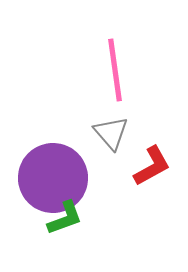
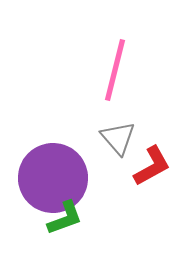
pink line: rotated 22 degrees clockwise
gray triangle: moved 7 px right, 5 px down
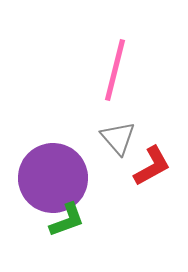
green L-shape: moved 2 px right, 2 px down
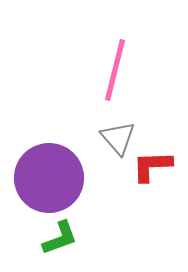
red L-shape: rotated 153 degrees counterclockwise
purple circle: moved 4 px left
green L-shape: moved 7 px left, 18 px down
